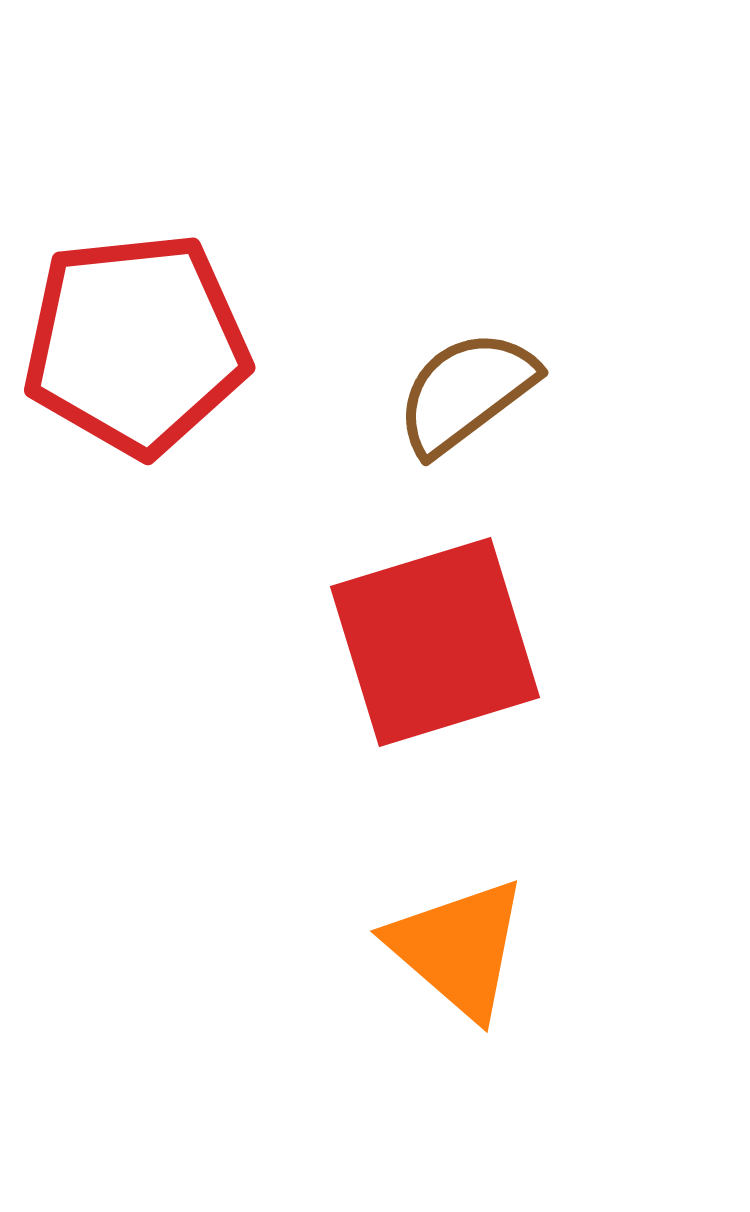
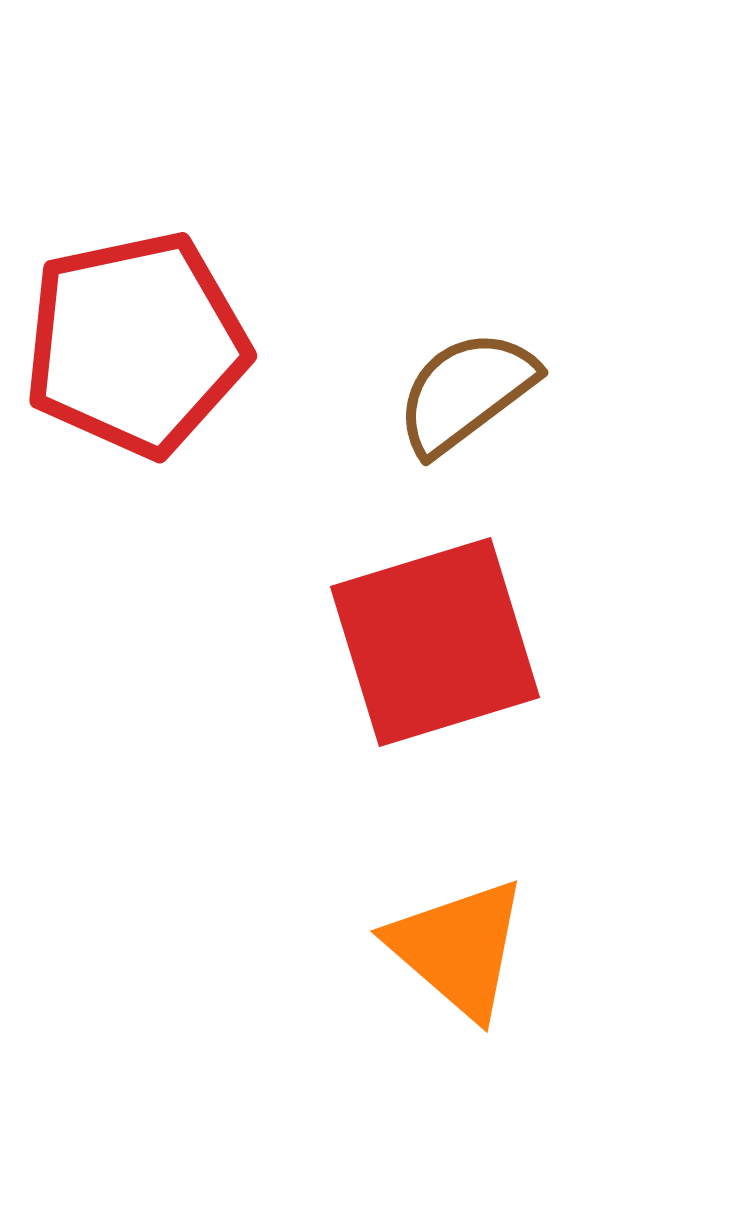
red pentagon: rotated 6 degrees counterclockwise
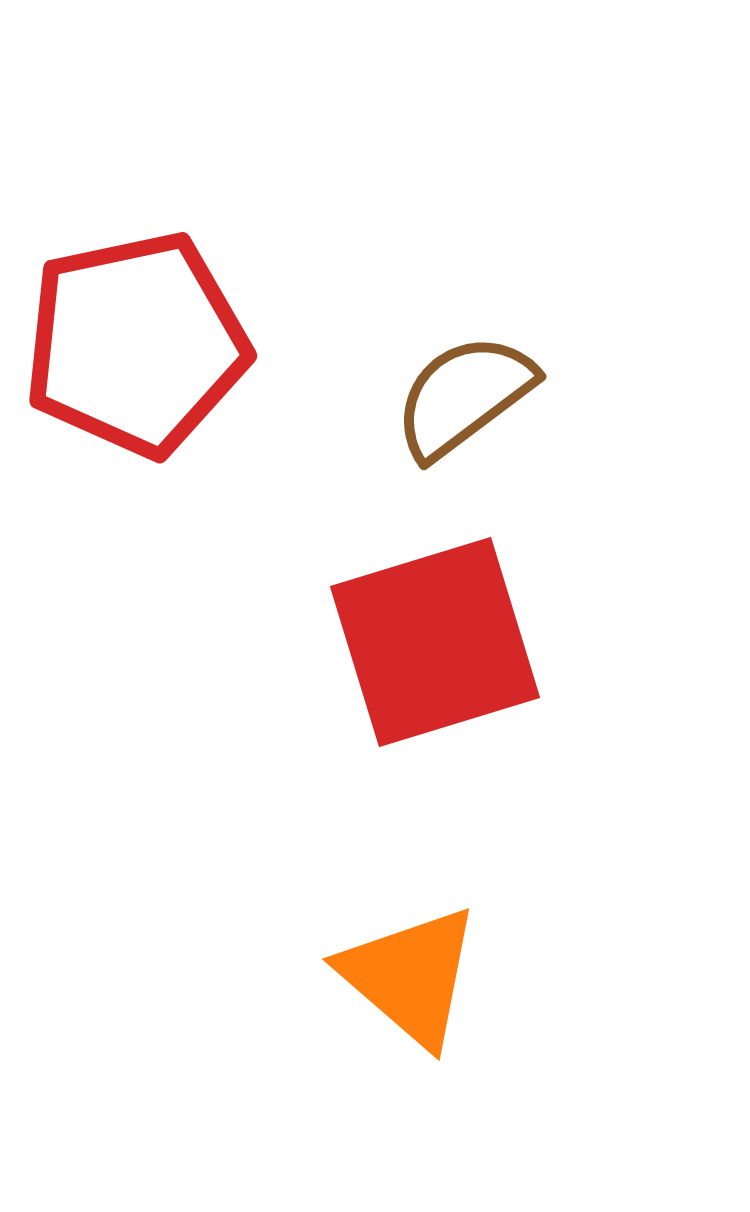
brown semicircle: moved 2 px left, 4 px down
orange triangle: moved 48 px left, 28 px down
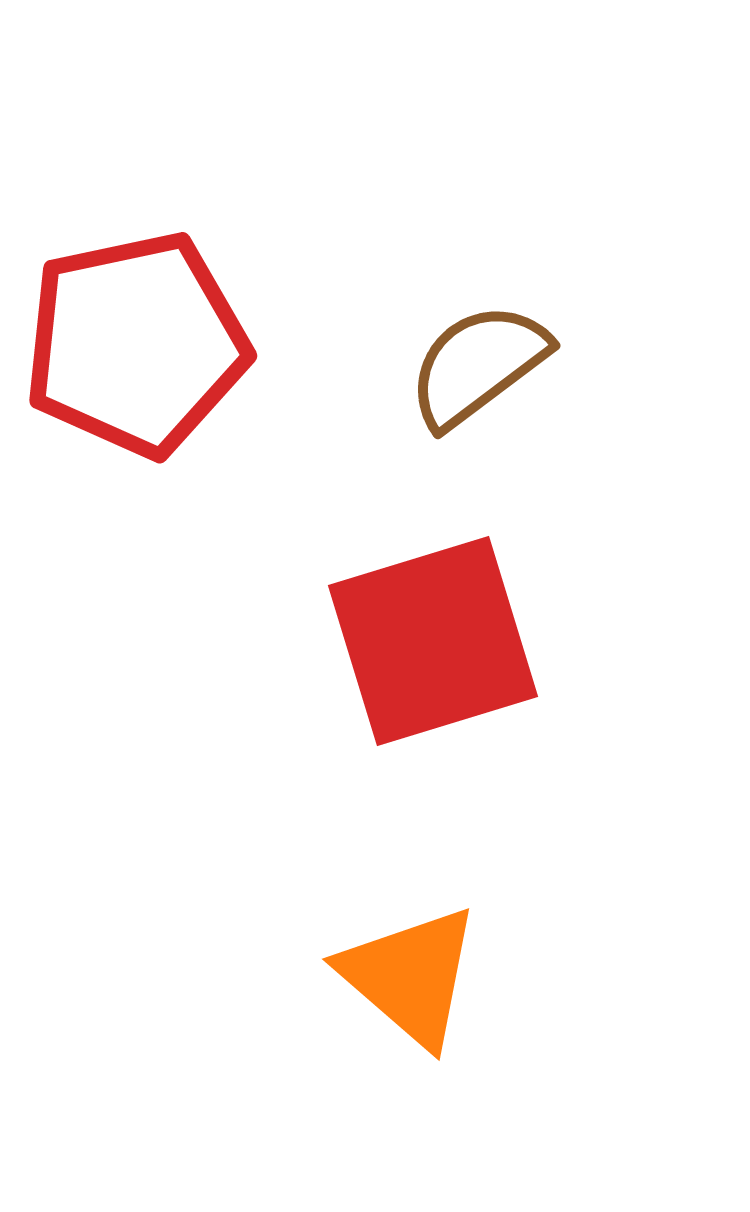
brown semicircle: moved 14 px right, 31 px up
red square: moved 2 px left, 1 px up
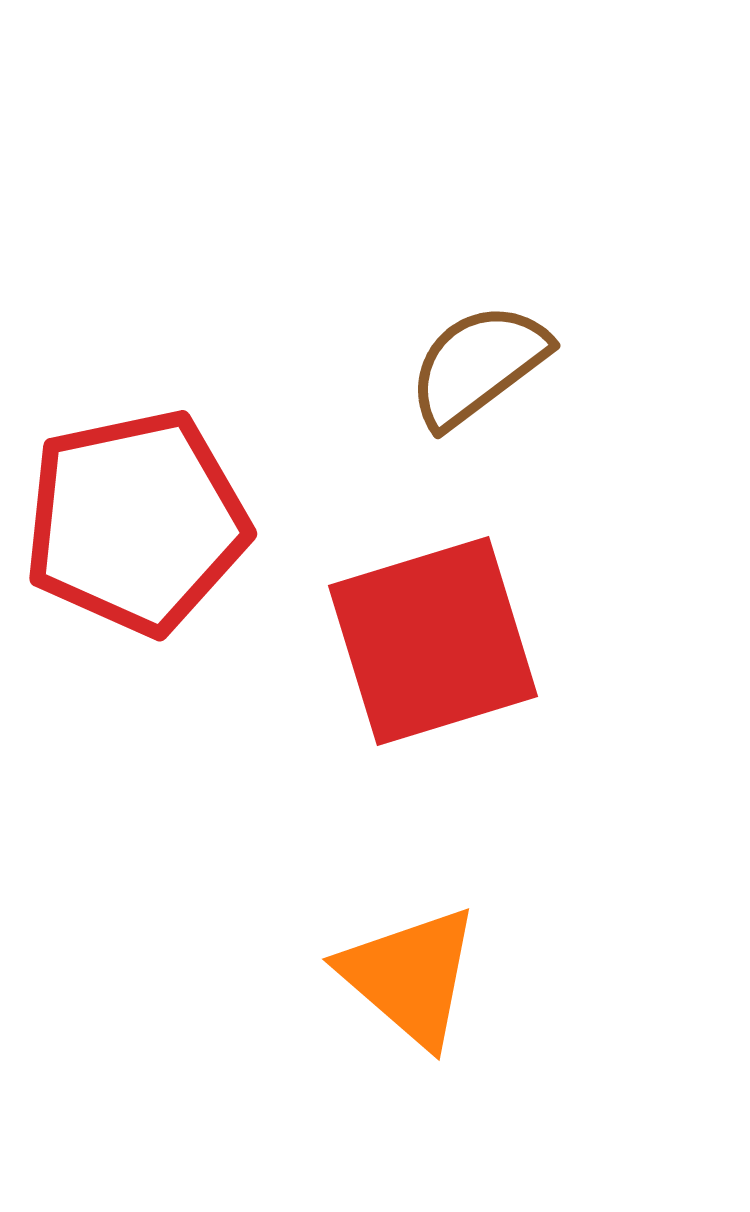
red pentagon: moved 178 px down
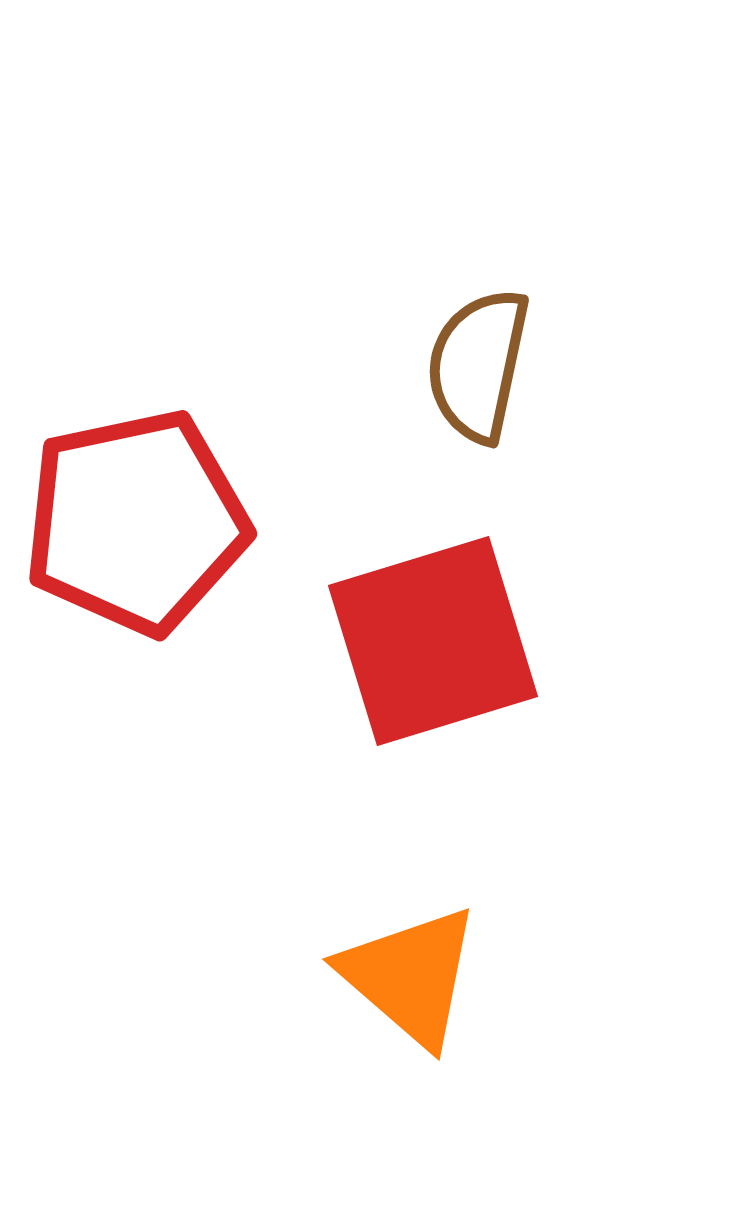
brown semicircle: rotated 41 degrees counterclockwise
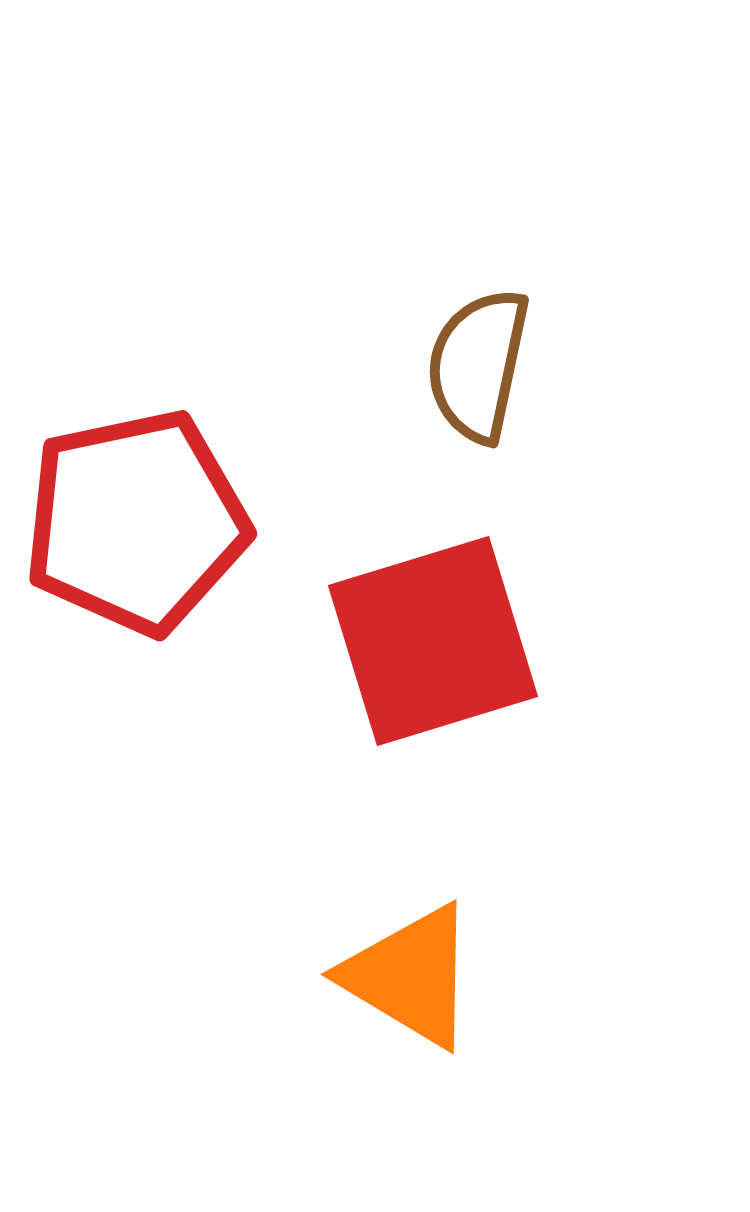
orange triangle: rotated 10 degrees counterclockwise
